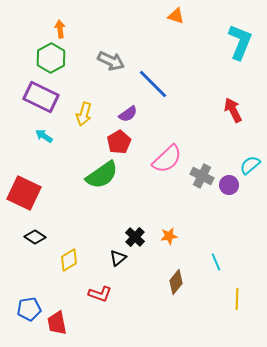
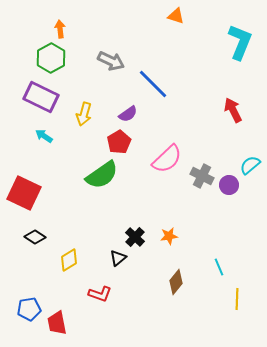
cyan line: moved 3 px right, 5 px down
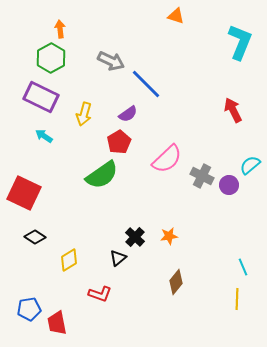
blue line: moved 7 px left
cyan line: moved 24 px right
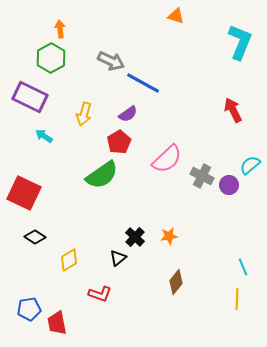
blue line: moved 3 px left, 1 px up; rotated 16 degrees counterclockwise
purple rectangle: moved 11 px left
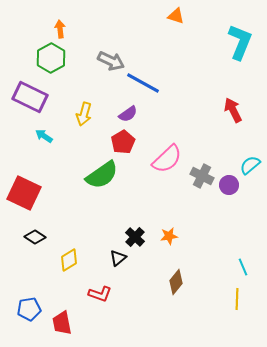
red pentagon: moved 4 px right
red trapezoid: moved 5 px right
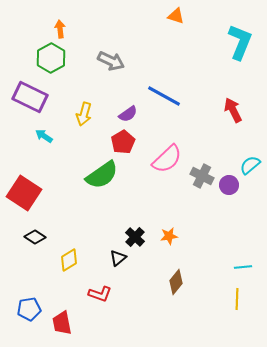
blue line: moved 21 px right, 13 px down
red square: rotated 8 degrees clockwise
cyan line: rotated 72 degrees counterclockwise
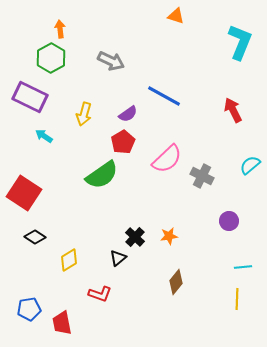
purple circle: moved 36 px down
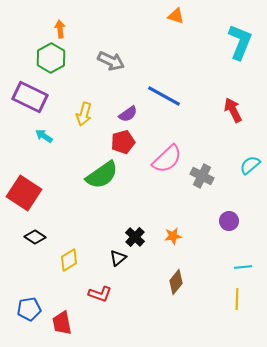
red pentagon: rotated 15 degrees clockwise
orange star: moved 4 px right
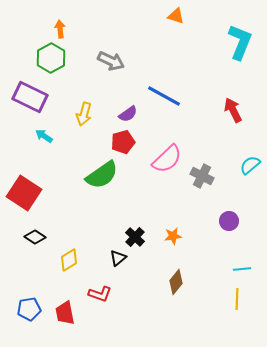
cyan line: moved 1 px left, 2 px down
red trapezoid: moved 3 px right, 10 px up
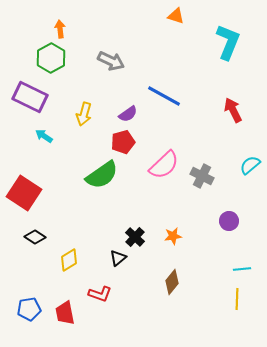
cyan L-shape: moved 12 px left
pink semicircle: moved 3 px left, 6 px down
brown diamond: moved 4 px left
